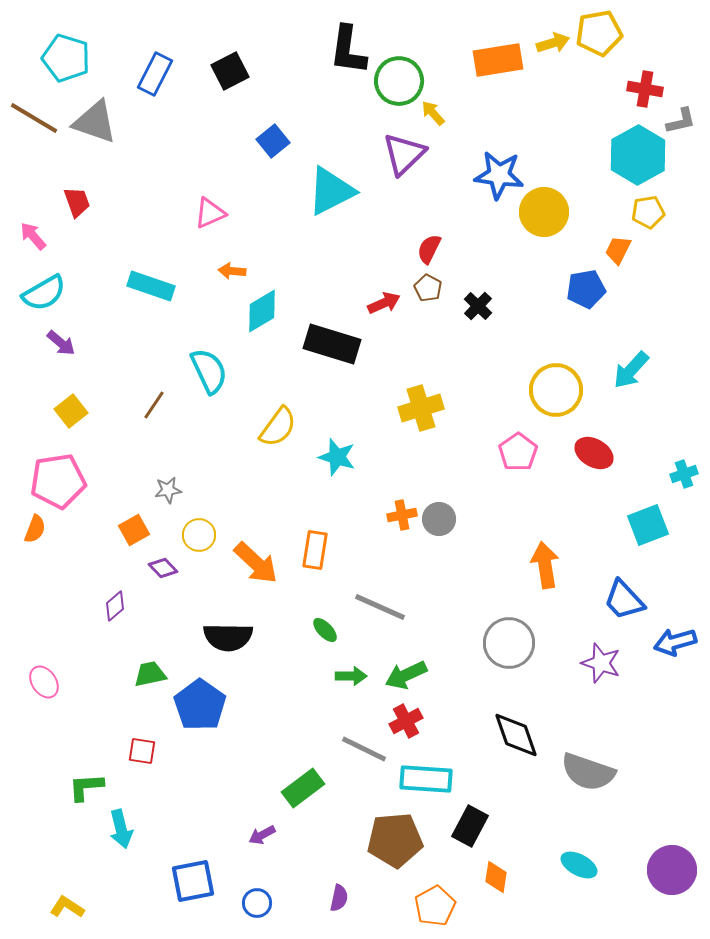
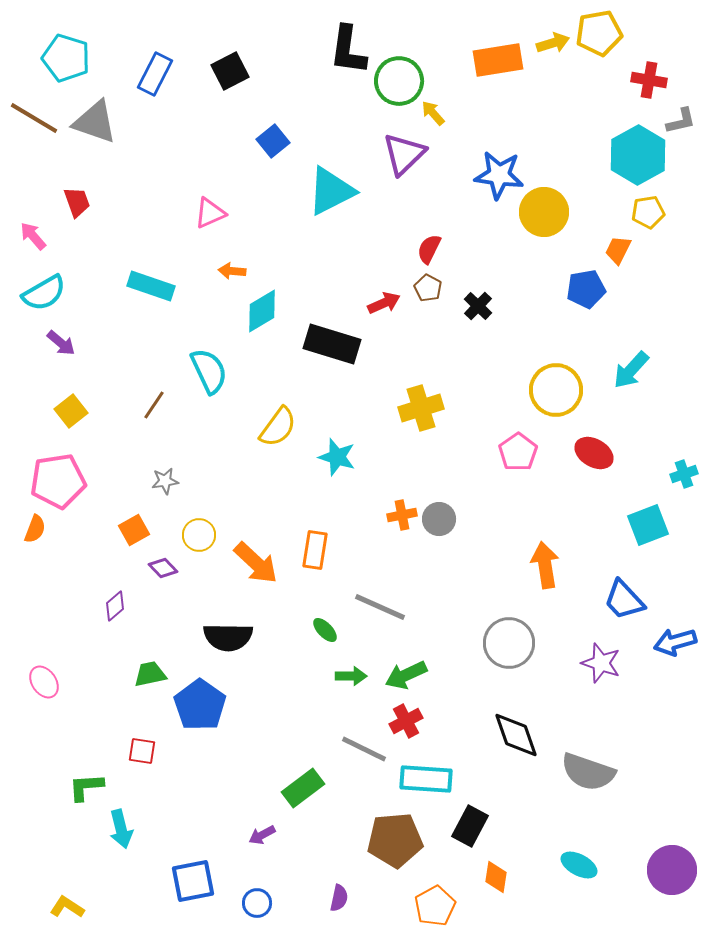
red cross at (645, 89): moved 4 px right, 9 px up
gray star at (168, 490): moved 3 px left, 9 px up
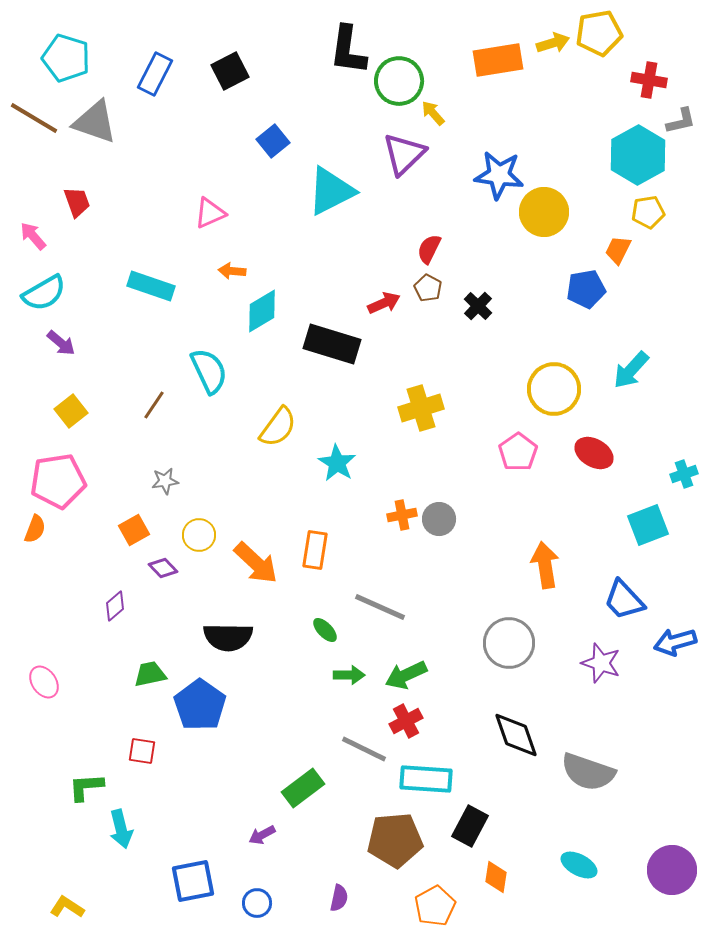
yellow circle at (556, 390): moved 2 px left, 1 px up
cyan star at (337, 457): moved 6 px down; rotated 15 degrees clockwise
green arrow at (351, 676): moved 2 px left, 1 px up
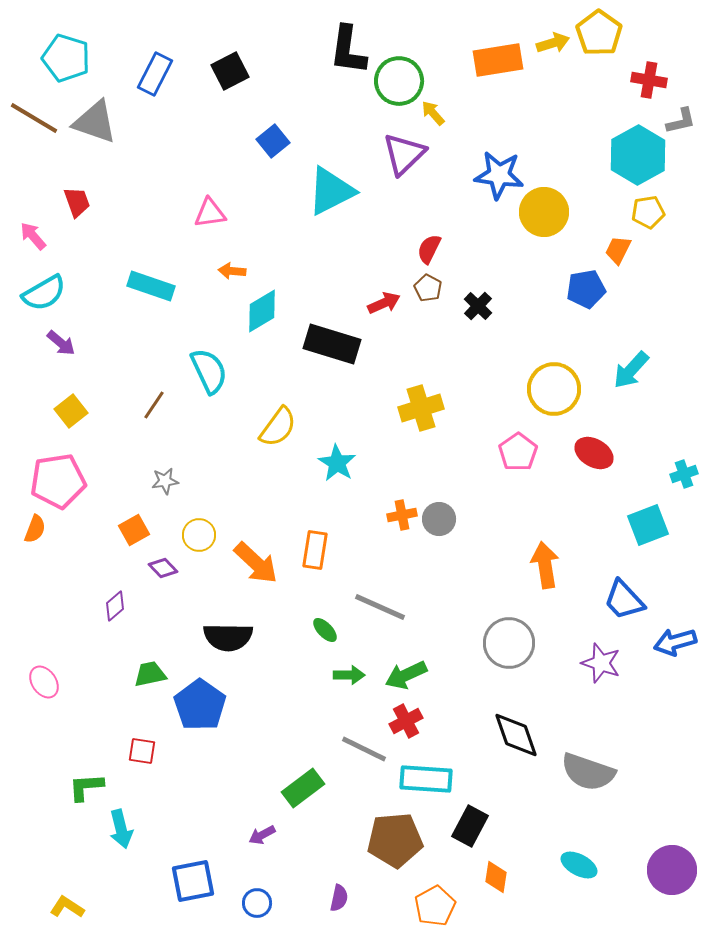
yellow pentagon at (599, 33): rotated 27 degrees counterclockwise
pink triangle at (210, 213): rotated 16 degrees clockwise
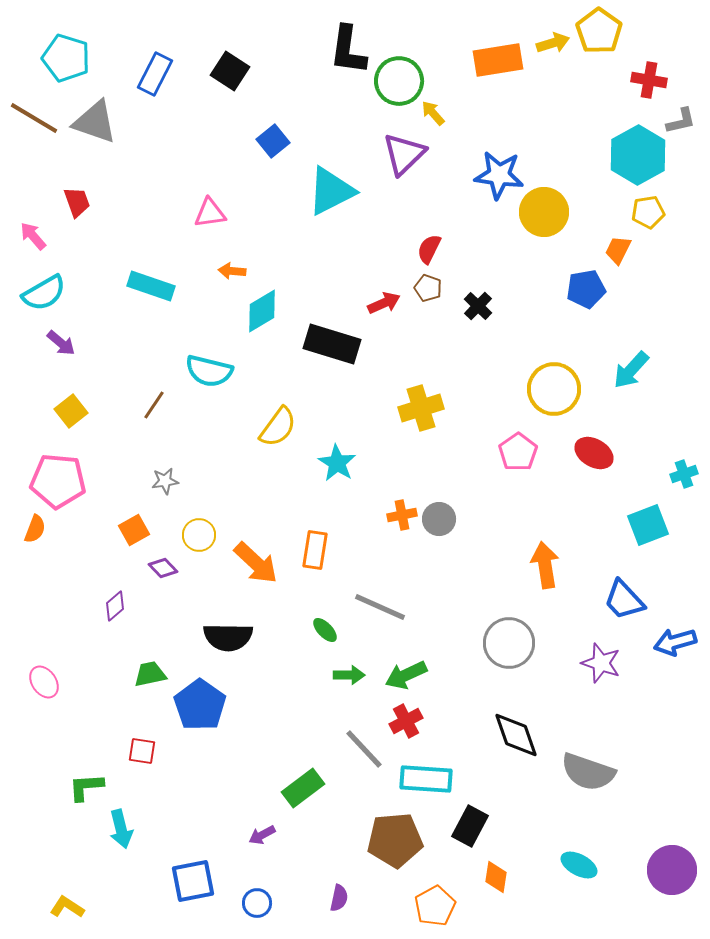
yellow pentagon at (599, 33): moved 2 px up
black square at (230, 71): rotated 30 degrees counterclockwise
brown pentagon at (428, 288): rotated 8 degrees counterclockwise
cyan semicircle at (209, 371): rotated 129 degrees clockwise
pink pentagon at (58, 481): rotated 14 degrees clockwise
gray line at (364, 749): rotated 21 degrees clockwise
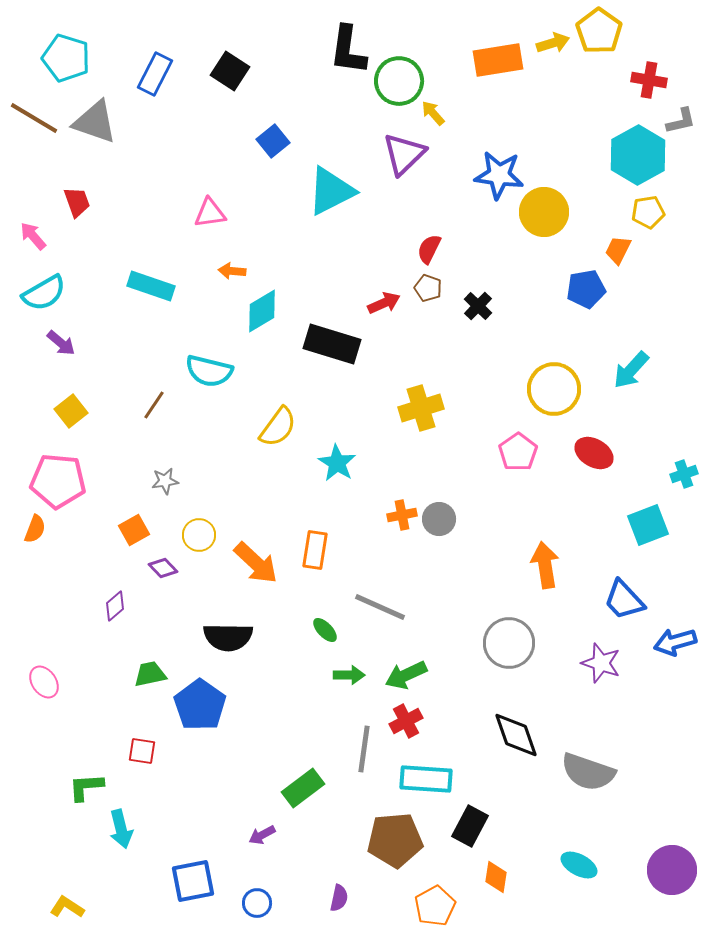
gray line at (364, 749): rotated 51 degrees clockwise
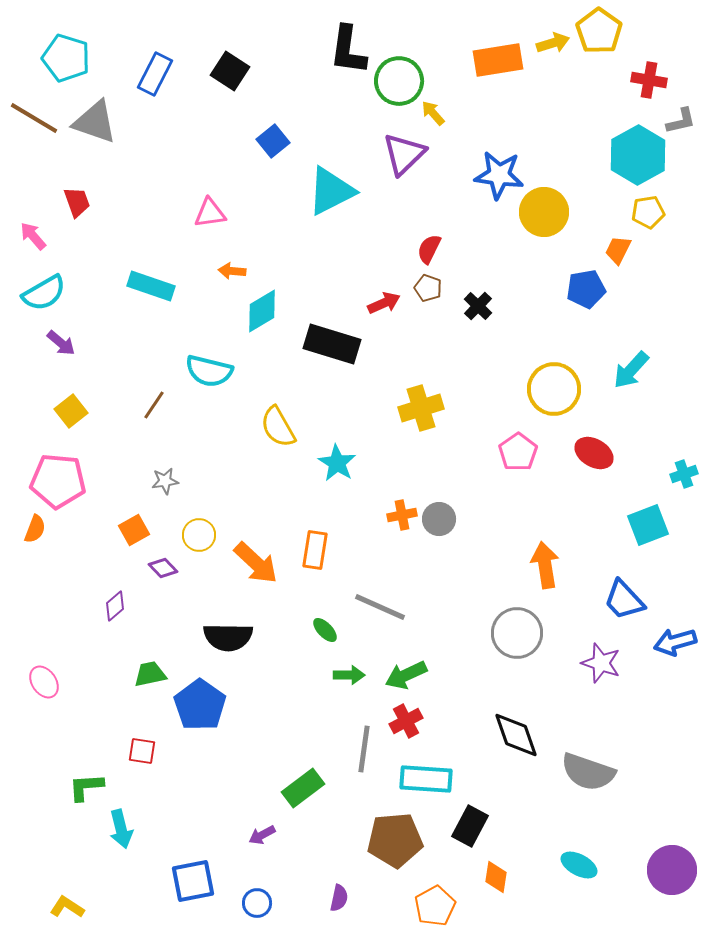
yellow semicircle at (278, 427): rotated 114 degrees clockwise
gray circle at (509, 643): moved 8 px right, 10 px up
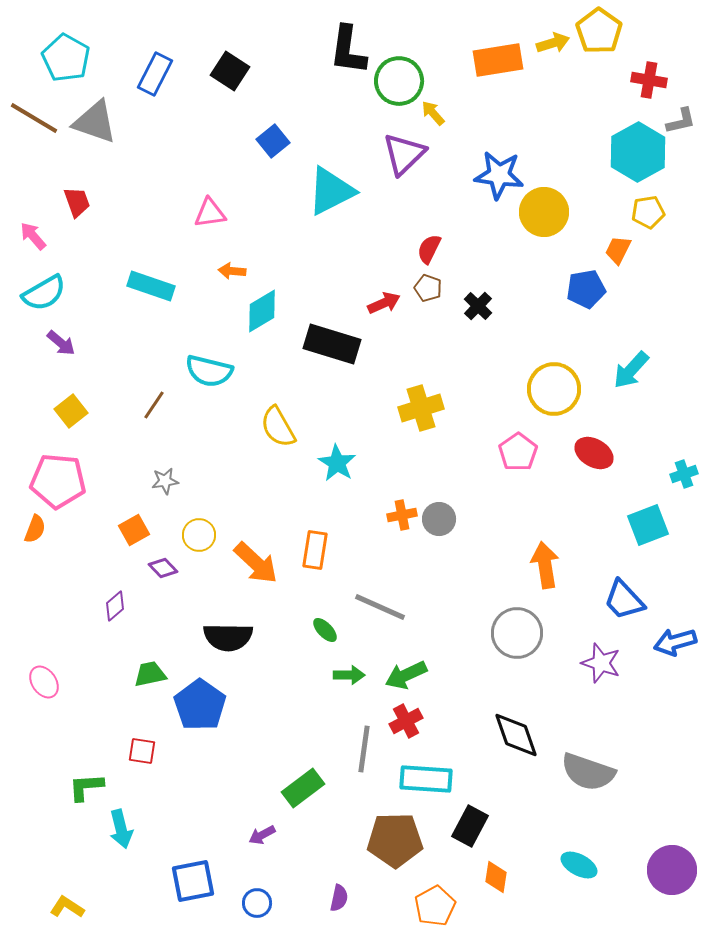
cyan pentagon at (66, 58): rotated 12 degrees clockwise
cyan hexagon at (638, 155): moved 3 px up
brown pentagon at (395, 840): rotated 4 degrees clockwise
